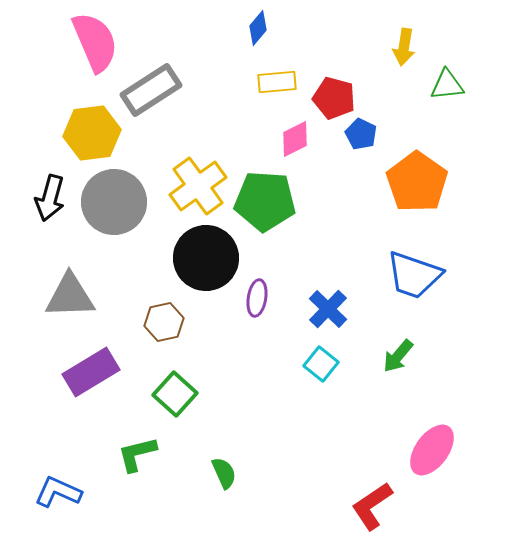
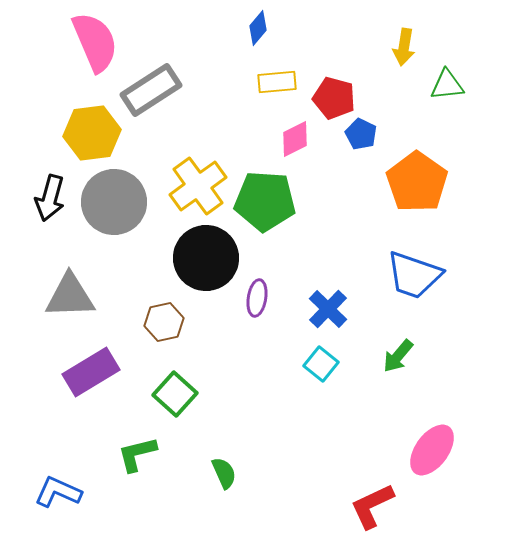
red L-shape: rotated 9 degrees clockwise
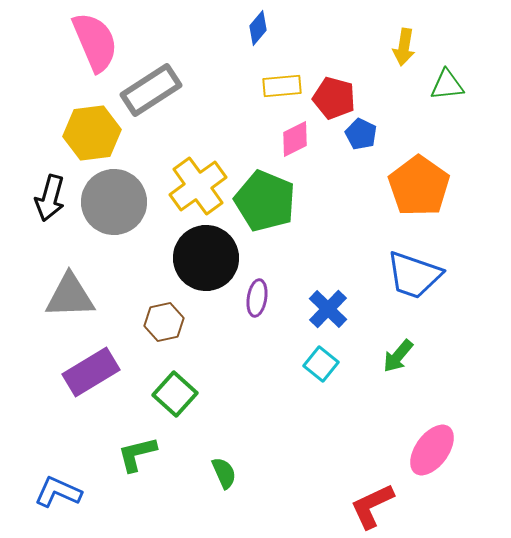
yellow rectangle: moved 5 px right, 4 px down
orange pentagon: moved 2 px right, 4 px down
green pentagon: rotated 18 degrees clockwise
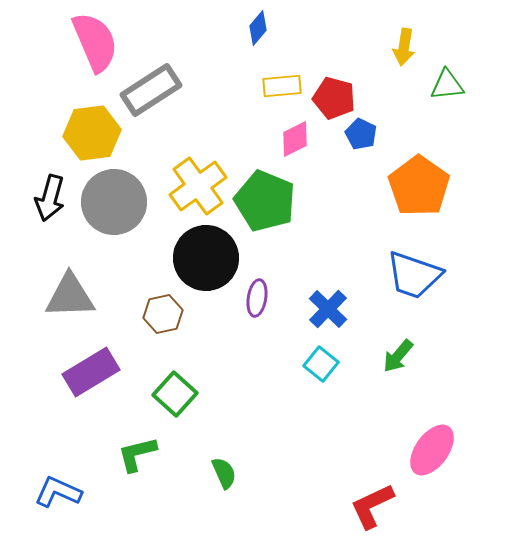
brown hexagon: moved 1 px left, 8 px up
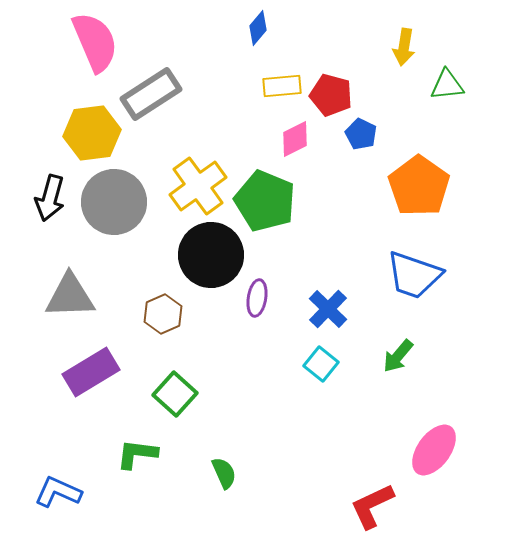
gray rectangle: moved 4 px down
red pentagon: moved 3 px left, 3 px up
black circle: moved 5 px right, 3 px up
brown hexagon: rotated 12 degrees counterclockwise
pink ellipse: moved 2 px right
green L-shape: rotated 21 degrees clockwise
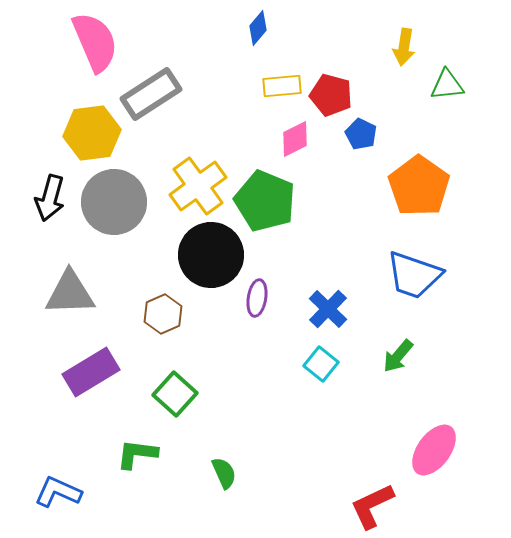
gray triangle: moved 3 px up
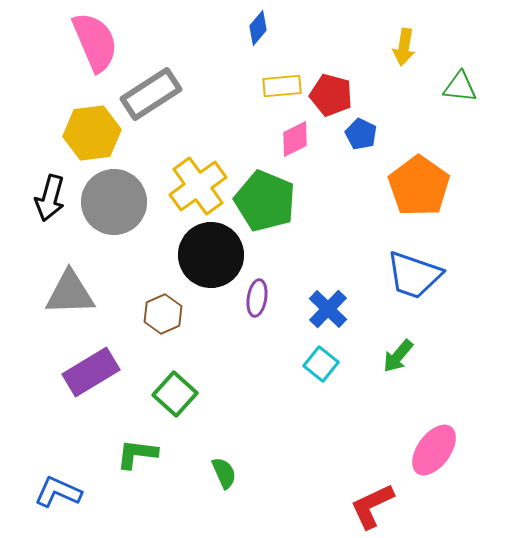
green triangle: moved 13 px right, 2 px down; rotated 12 degrees clockwise
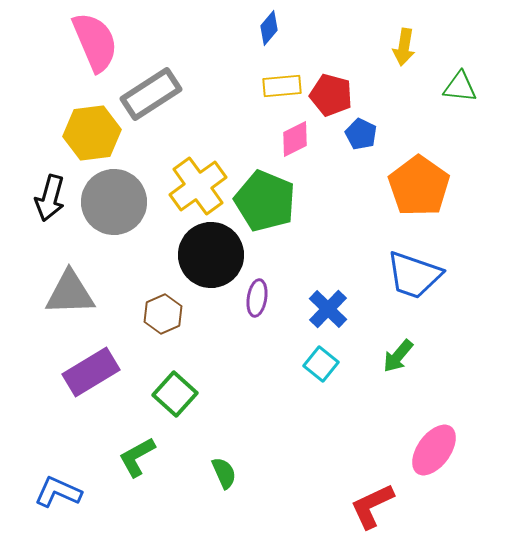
blue diamond: moved 11 px right
green L-shape: moved 3 px down; rotated 36 degrees counterclockwise
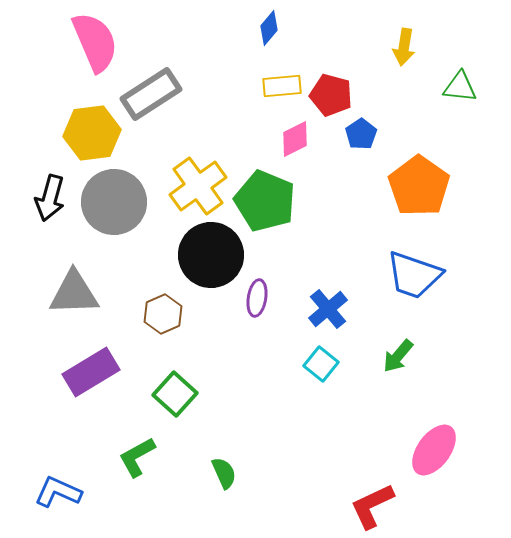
blue pentagon: rotated 12 degrees clockwise
gray triangle: moved 4 px right
blue cross: rotated 6 degrees clockwise
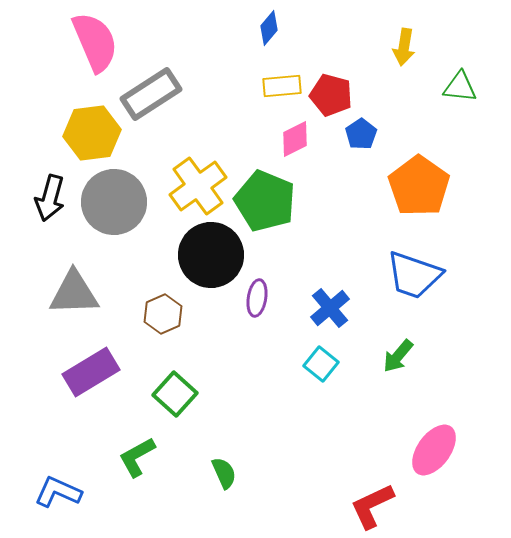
blue cross: moved 2 px right, 1 px up
